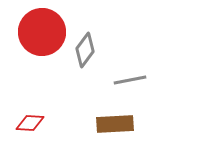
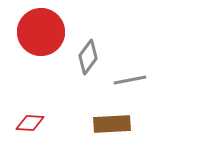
red circle: moved 1 px left
gray diamond: moved 3 px right, 7 px down
brown rectangle: moved 3 px left
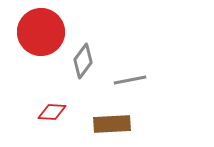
gray diamond: moved 5 px left, 4 px down
red diamond: moved 22 px right, 11 px up
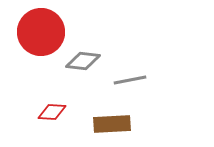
gray diamond: rotated 60 degrees clockwise
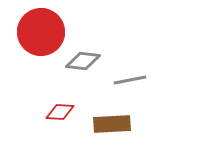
red diamond: moved 8 px right
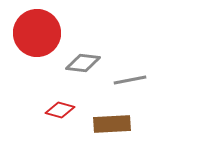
red circle: moved 4 px left, 1 px down
gray diamond: moved 2 px down
red diamond: moved 2 px up; rotated 12 degrees clockwise
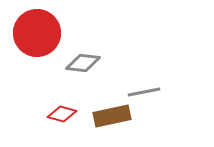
gray line: moved 14 px right, 12 px down
red diamond: moved 2 px right, 4 px down
brown rectangle: moved 8 px up; rotated 9 degrees counterclockwise
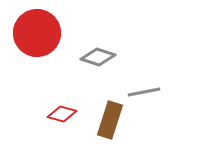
gray diamond: moved 15 px right, 6 px up; rotated 12 degrees clockwise
brown rectangle: moved 2 px left, 4 px down; rotated 60 degrees counterclockwise
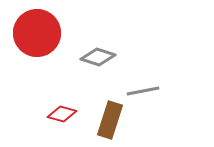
gray line: moved 1 px left, 1 px up
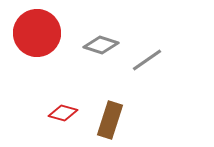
gray diamond: moved 3 px right, 12 px up
gray line: moved 4 px right, 31 px up; rotated 24 degrees counterclockwise
red diamond: moved 1 px right, 1 px up
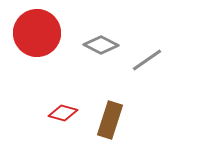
gray diamond: rotated 8 degrees clockwise
